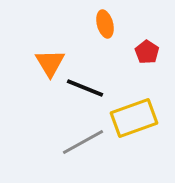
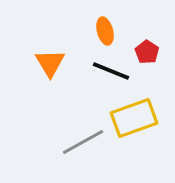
orange ellipse: moved 7 px down
black line: moved 26 px right, 17 px up
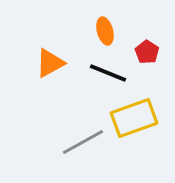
orange triangle: rotated 32 degrees clockwise
black line: moved 3 px left, 2 px down
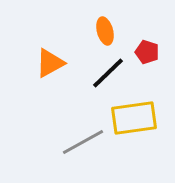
red pentagon: rotated 15 degrees counterclockwise
black line: rotated 66 degrees counterclockwise
yellow rectangle: rotated 12 degrees clockwise
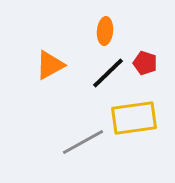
orange ellipse: rotated 20 degrees clockwise
red pentagon: moved 2 px left, 11 px down
orange triangle: moved 2 px down
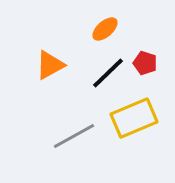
orange ellipse: moved 2 px up; rotated 44 degrees clockwise
yellow rectangle: rotated 15 degrees counterclockwise
gray line: moved 9 px left, 6 px up
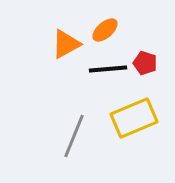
orange ellipse: moved 1 px down
orange triangle: moved 16 px right, 21 px up
black line: moved 4 px up; rotated 39 degrees clockwise
gray line: rotated 39 degrees counterclockwise
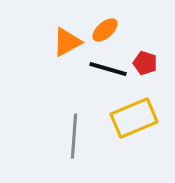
orange triangle: moved 1 px right, 2 px up
black line: rotated 21 degrees clockwise
gray line: rotated 18 degrees counterclockwise
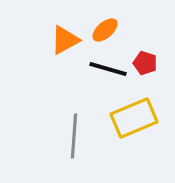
orange triangle: moved 2 px left, 2 px up
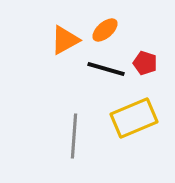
black line: moved 2 px left
